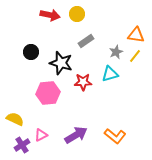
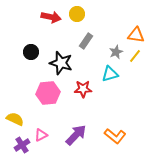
red arrow: moved 1 px right, 2 px down
gray rectangle: rotated 21 degrees counterclockwise
red star: moved 7 px down
purple arrow: rotated 15 degrees counterclockwise
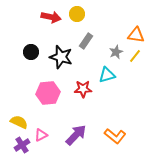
black star: moved 6 px up
cyan triangle: moved 3 px left, 1 px down
yellow semicircle: moved 4 px right, 3 px down
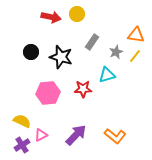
gray rectangle: moved 6 px right, 1 px down
yellow semicircle: moved 3 px right, 1 px up
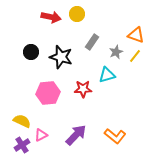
orange triangle: rotated 12 degrees clockwise
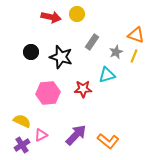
yellow line: moved 1 px left; rotated 16 degrees counterclockwise
orange L-shape: moved 7 px left, 5 px down
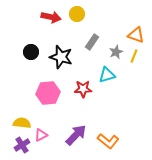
yellow semicircle: moved 2 px down; rotated 18 degrees counterclockwise
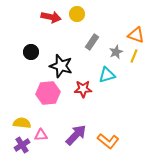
black star: moved 9 px down
pink triangle: rotated 24 degrees clockwise
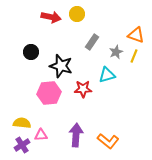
pink hexagon: moved 1 px right
purple arrow: rotated 40 degrees counterclockwise
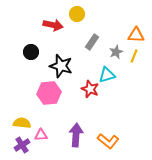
red arrow: moved 2 px right, 8 px down
orange triangle: rotated 18 degrees counterclockwise
red star: moved 7 px right; rotated 24 degrees clockwise
